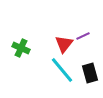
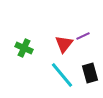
green cross: moved 3 px right
cyan line: moved 5 px down
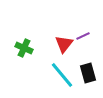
black rectangle: moved 2 px left
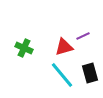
red triangle: moved 3 px down; rotated 36 degrees clockwise
black rectangle: moved 2 px right
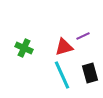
cyan line: rotated 16 degrees clockwise
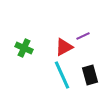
red triangle: rotated 12 degrees counterclockwise
black rectangle: moved 2 px down
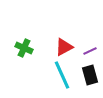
purple line: moved 7 px right, 15 px down
